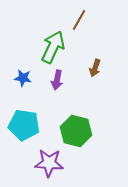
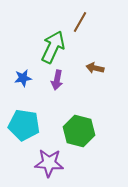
brown line: moved 1 px right, 2 px down
brown arrow: rotated 84 degrees clockwise
blue star: rotated 18 degrees counterclockwise
green hexagon: moved 3 px right
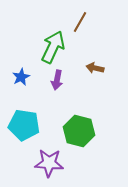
blue star: moved 2 px left, 1 px up; rotated 18 degrees counterclockwise
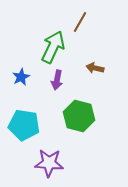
green hexagon: moved 15 px up
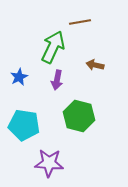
brown line: rotated 50 degrees clockwise
brown arrow: moved 3 px up
blue star: moved 2 px left
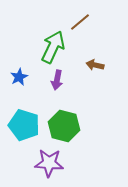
brown line: rotated 30 degrees counterclockwise
green hexagon: moved 15 px left, 10 px down
cyan pentagon: rotated 8 degrees clockwise
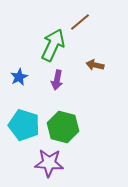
green arrow: moved 2 px up
green hexagon: moved 1 px left, 1 px down
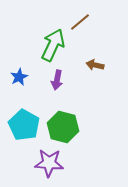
cyan pentagon: rotated 12 degrees clockwise
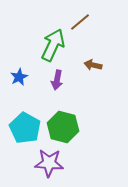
brown arrow: moved 2 px left
cyan pentagon: moved 1 px right, 3 px down
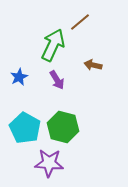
purple arrow: rotated 42 degrees counterclockwise
